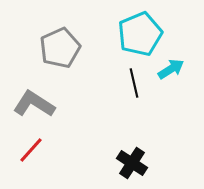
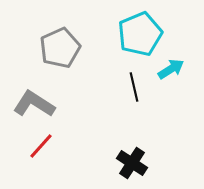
black line: moved 4 px down
red line: moved 10 px right, 4 px up
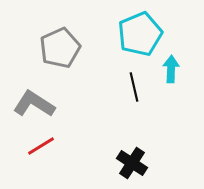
cyan arrow: rotated 56 degrees counterclockwise
red line: rotated 16 degrees clockwise
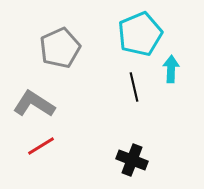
black cross: moved 3 px up; rotated 12 degrees counterclockwise
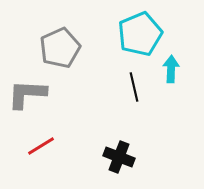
gray L-shape: moved 7 px left, 10 px up; rotated 30 degrees counterclockwise
black cross: moved 13 px left, 3 px up
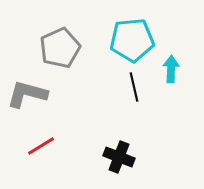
cyan pentagon: moved 8 px left, 6 px down; rotated 18 degrees clockwise
gray L-shape: rotated 12 degrees clockwise
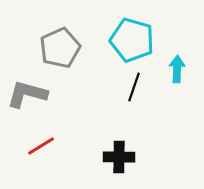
cyan pentagon: rotated 21 degrees clockwise
cyan arrow: moved 6 px right
black line: rotated 32 degrees clockwise
black cross: rotated 20 degrees counterclockwise
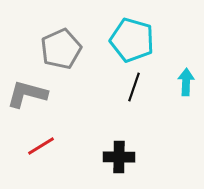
gray pentagon: moved 1 px right, 1 px down
cyan arrow: moved 9 px right, 13 px down
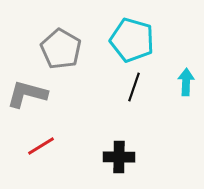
gray pentagon: rotated 18 degrees counterclockwise
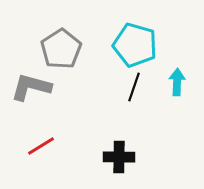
cyan pentagon: moved 3 px right, 5 px down
gray pentagon: rotated 9 degrees clockwise
cyan arrow: moved 9 px left
gray L-shape: moved 4 px right, 7 px up
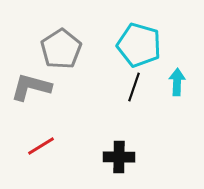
cyan pentagon: moved 4 px right
